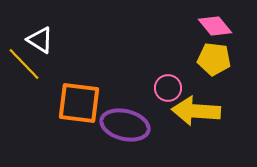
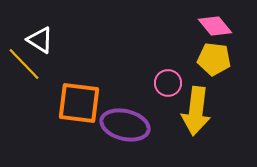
pink circle: moved 5 px up
yellow arrow: rotated 87 degrees counterclockwise
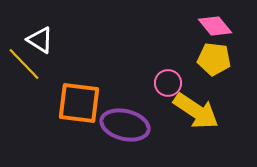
yellow arrow: rotated 63 degrees counterclockwise
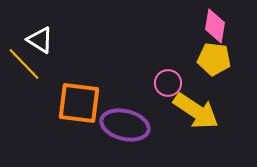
pink diamond: rotated 48 degrees clockwise
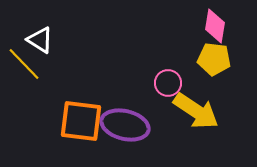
orange square: moved 2 px right, 18 px down
